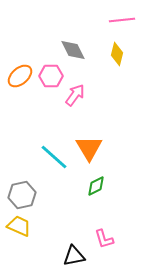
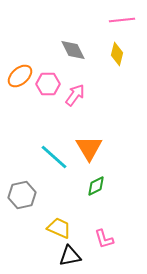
pink hexagon: moved 3 px left, 8 px down
yellow trapezoid: moved 40 px right, 2 px down
black triangle: moved 4 px left
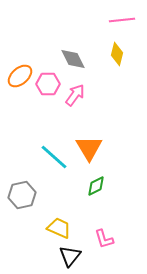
gray diamond: moved 9 px down
black triangle: rotated 40 degrees counterclockwise
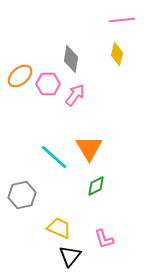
gray diamond: moved 2 px left; rotated 36 degrees clockwise
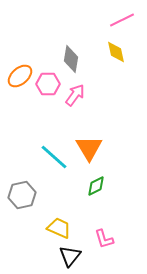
pink line: rotated 20 degrees counterclockwise
yellow diamond: moved 1 px left, 2 px up; rotated 25 degrees counterclockwise
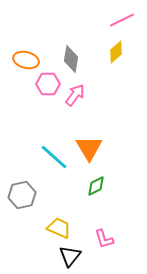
yellow diamond: rotated 60 degrees clockwise
orange ellipse: moved 6 px right, 16 px up; rotated 55 degrees clockwise
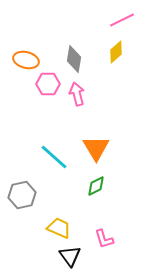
gray diamond: moved 3 px right
pink arrow: moved 2 px right, 1 px up; rotated 50 degrees counterclockwise
orange triangle: moved 7 px right
black triangle: rotated 15 degrees counterclockwise
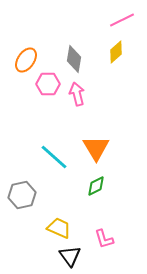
orange ellipse: rotated 70 degrees counterclockwise
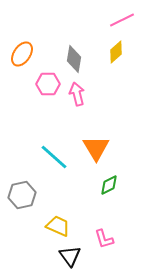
orange ellipse: moved 4 px left, 6 px up
green diamond: moved 13 px right, 1 px up
yellow trapezoid: moved 1 px left, 2 px up
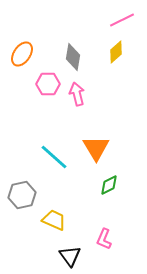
gray diamond: moved 1 px left, 2 px up
yellow trapezoid: moved 4 px left, 6 px up
pink L-shape: rotated 40 degrees clockwise
